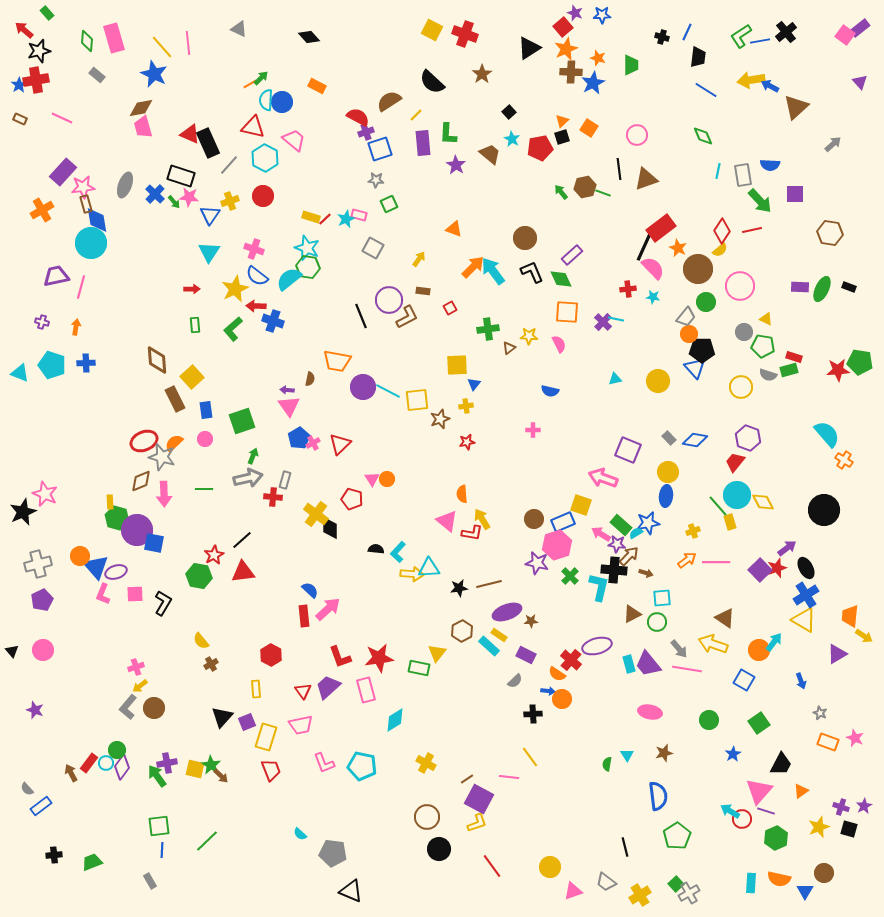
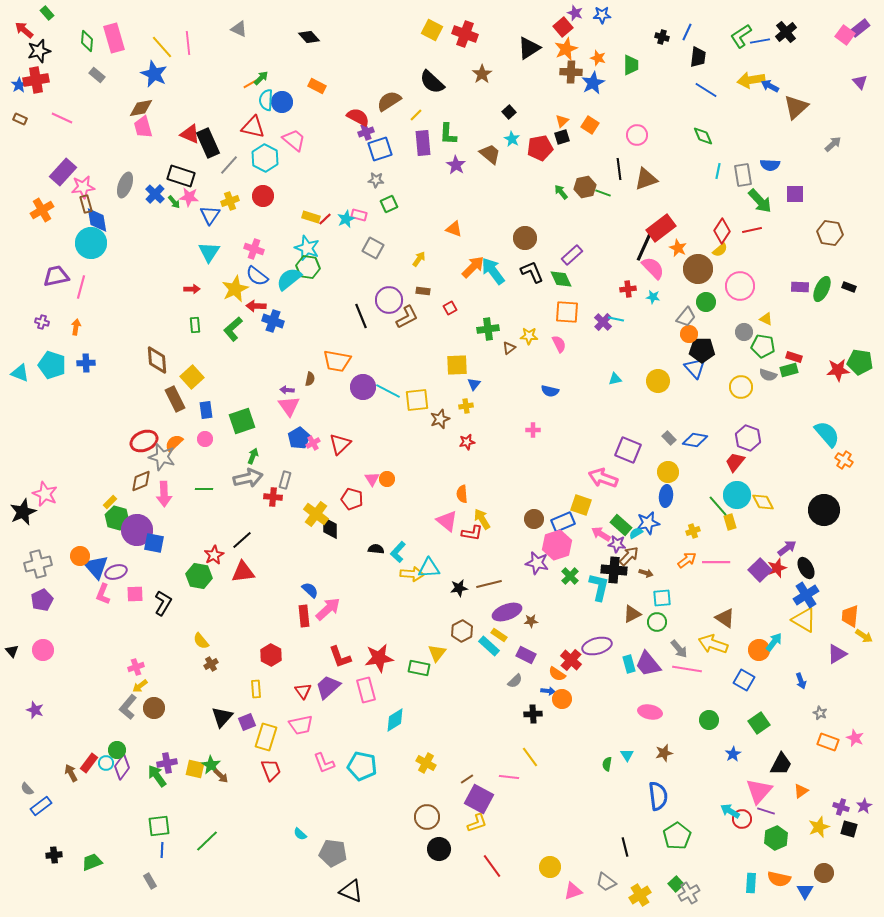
orange square at (589, 128): moved 1 px right, 3 px up
yellow rectangle at (110, 502): rotated 48 degrees clockwise
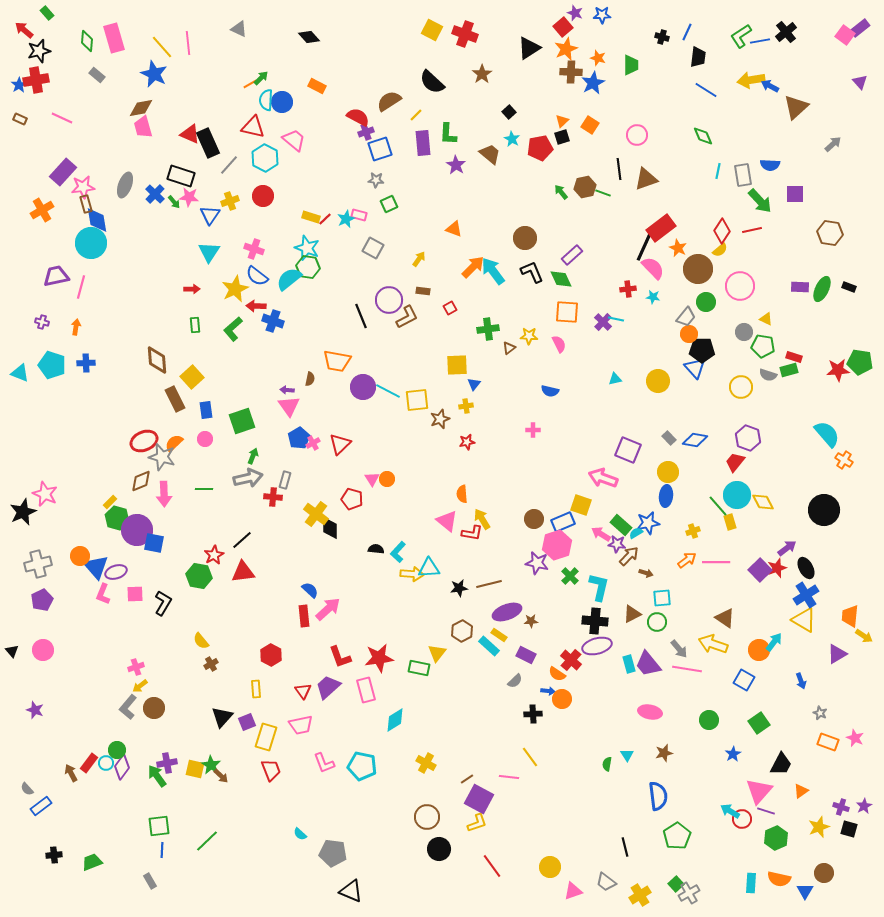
black cross at (614, 570): moved 19 px left, 51 px down
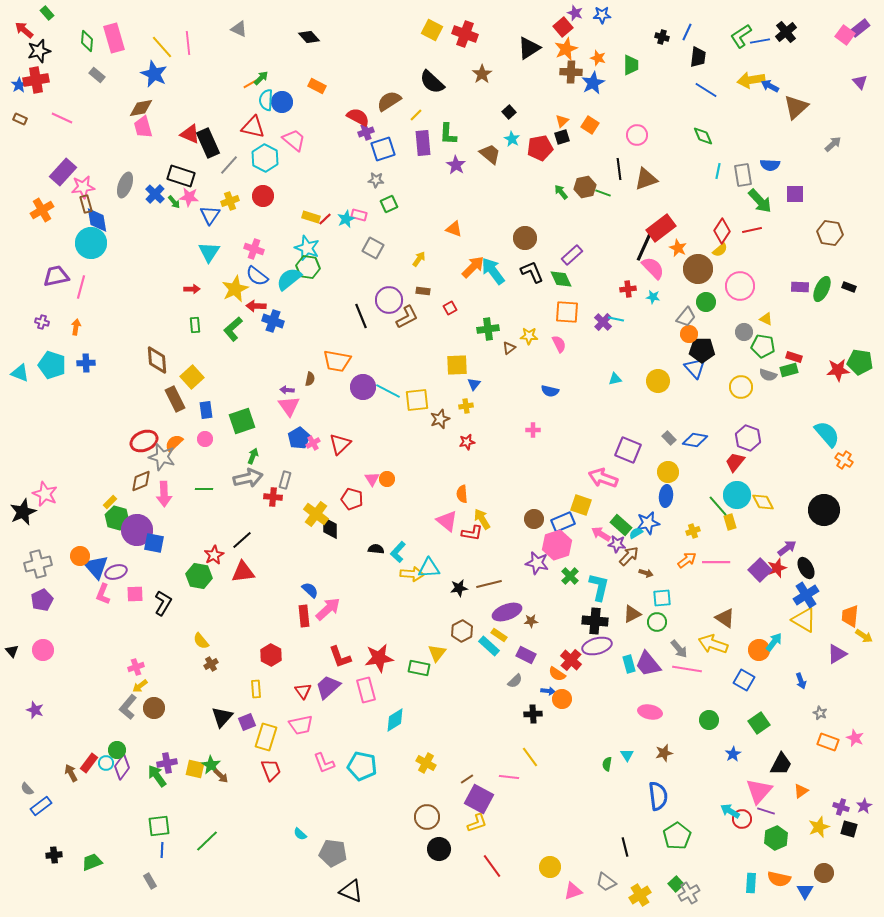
blue square at (380, 149): moved 3 px right
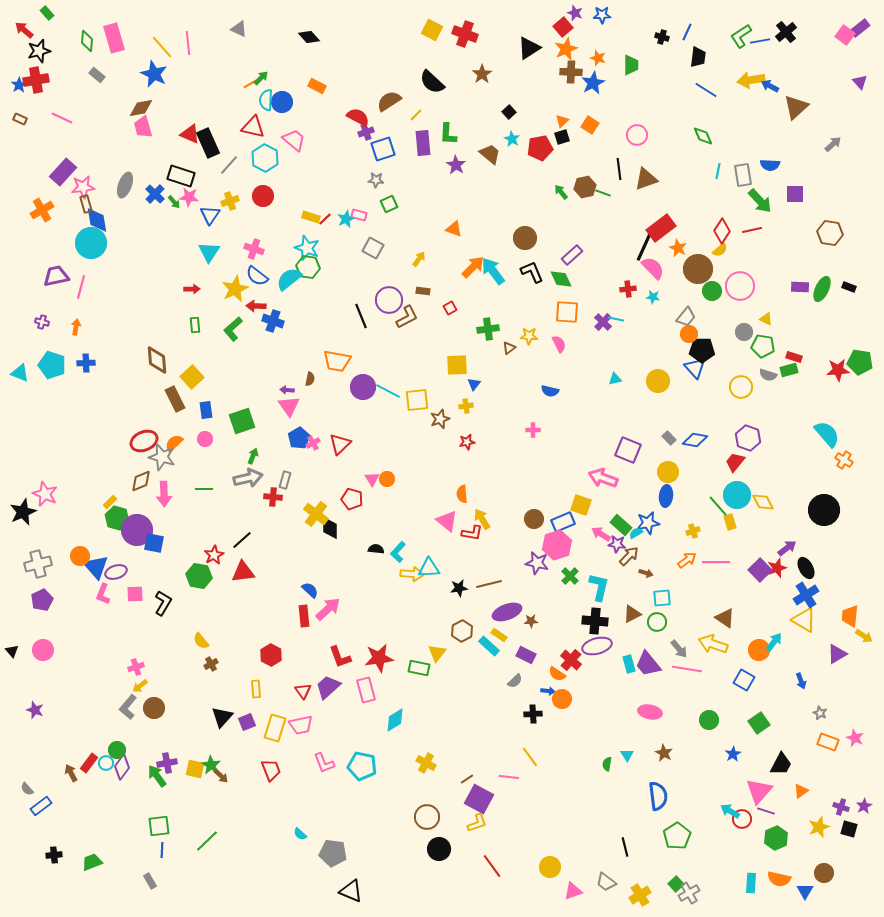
green circle at (706, 302): moved 6 px right, 11 px up
yellow rectangle at (266, 737): moved 9 px right, 9 px up
brown star at (664, 753): rotated 30 degrees counterclockwise
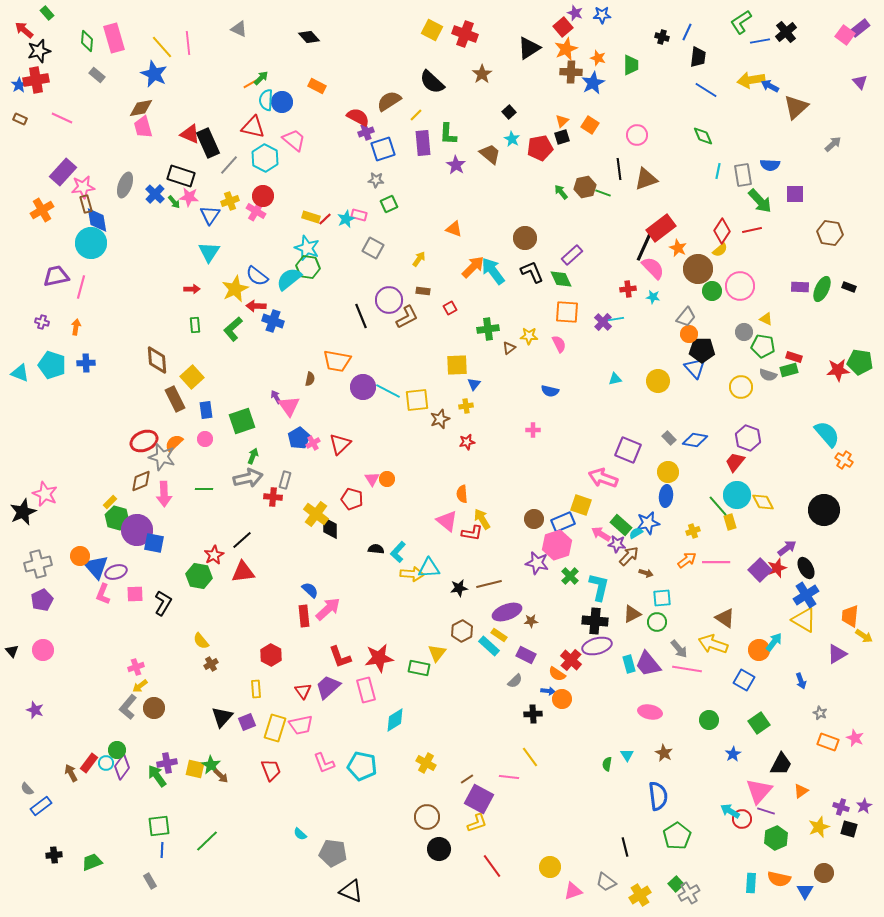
green L-shape at (741, 36): moved 14 px up
pink cross at (254, 249): moved 2 px right, 38 px up; rotated 12 degrees clockwise
cyan line at (616, 319): rotated 21 degrees counterclockwise
purple arrow at (287, 390): moved 11 px left, 7 px down; rotated 56 degrees clockwise
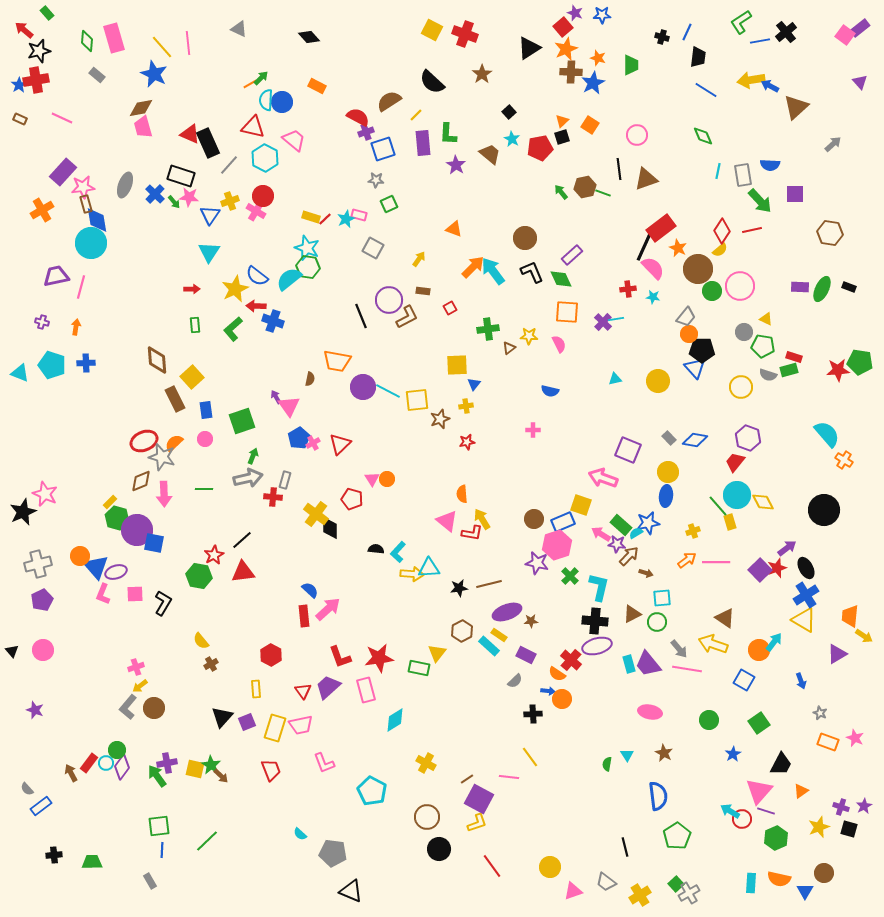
cyan pentagon at (362, 766): moved 10 px right, 25 px down; rotated 16 degrees clockwise
green trapezoid at (92, 862): rotated 20 degrees clockwise
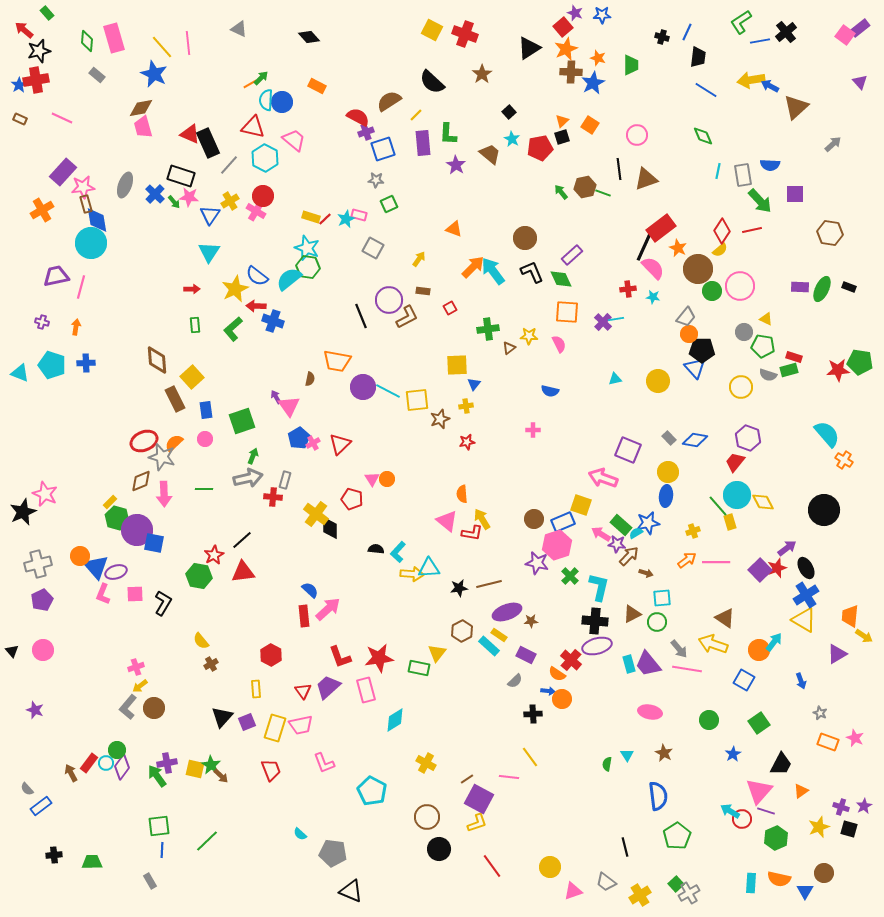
yellow cross at (230, 201): rotated 12 degrees counterclockwise
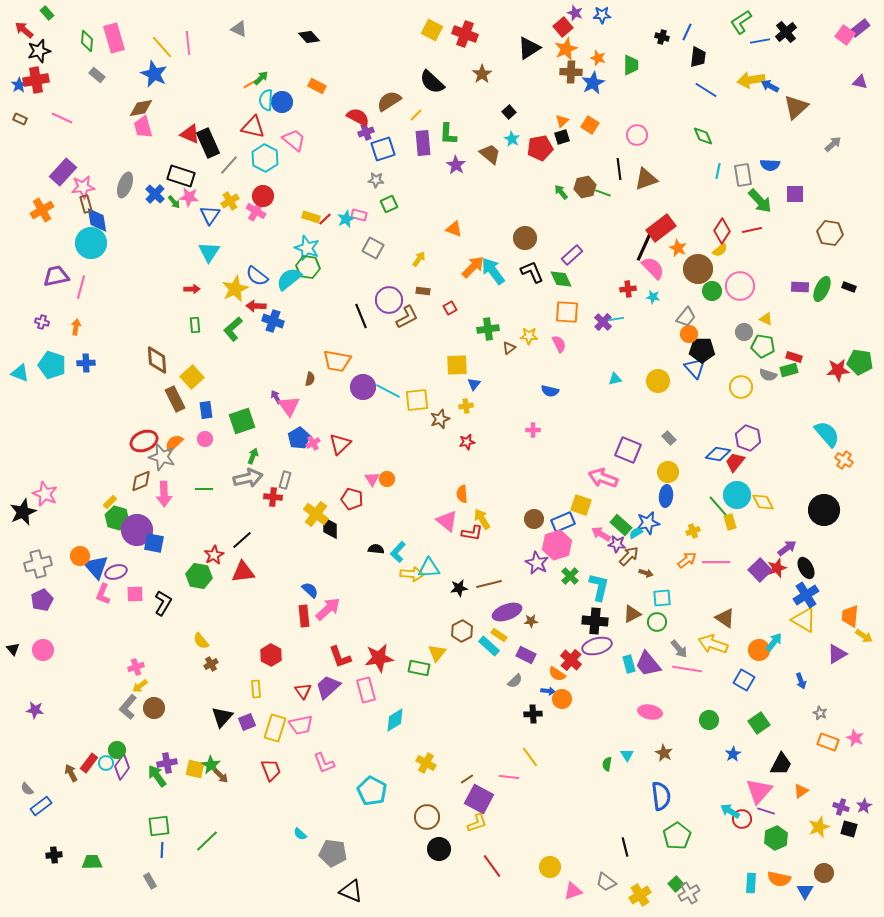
purple triangle at (860, 82): rotated 35 degrees counterclockwise
blue diamond at (695, 440): moved 23 px right, 14 px down
purple star at (537, 563): rotated 15 degrees clockwise
black triangle at (12, 651): moved 1 px right, 2 px up
purple star at (35, 710): rotated 12 degrees counterclockwise
blue semicircle at (658, 796): moved 3 px right
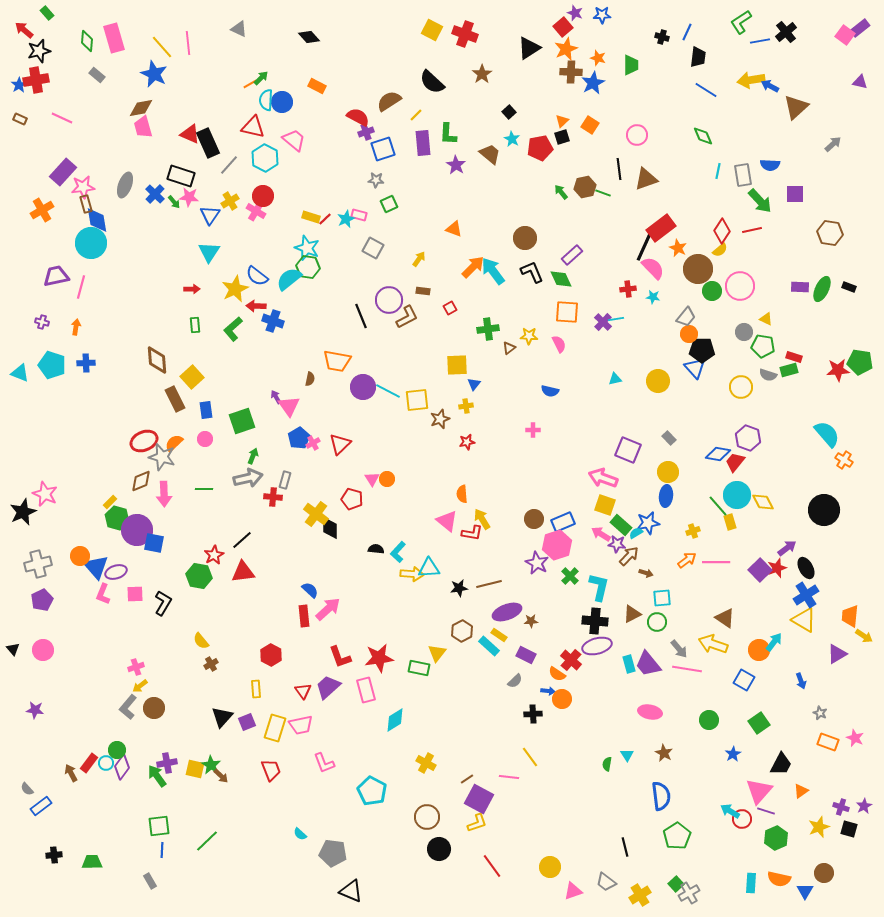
yellow square at (581, 505): moved 24 px right
